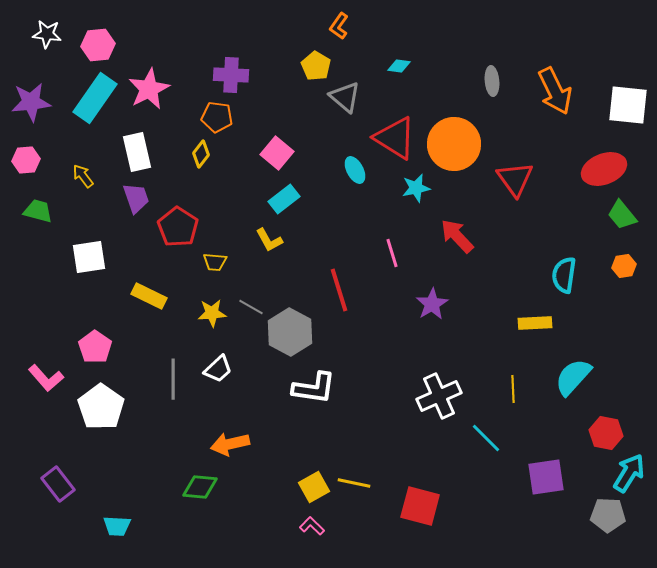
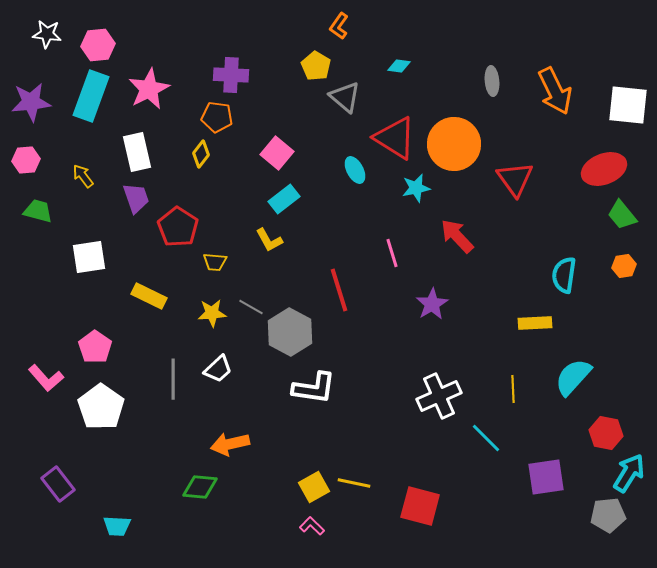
cyan rectangle at (95, 98): moved 4 px left, 2 px up; rotated 15 degrees counterclockwise
gray pentagon at (608, 515): rotated 8 degrees counterclockwise
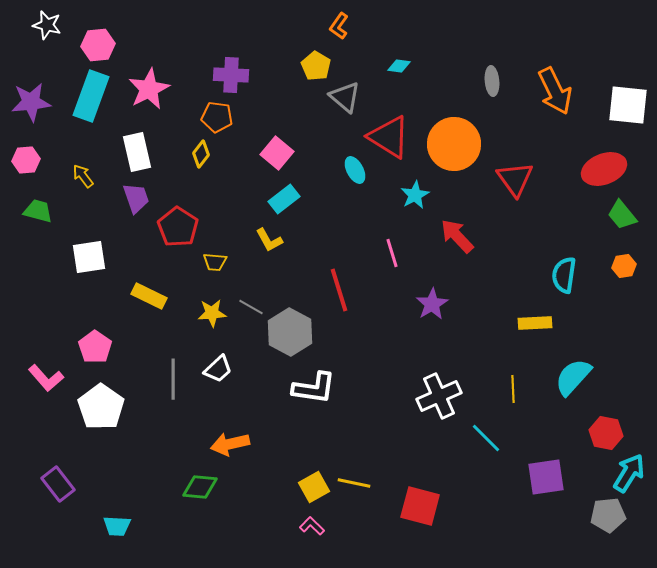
white star at (47, 34): moved 9 px up; rotated 8 degrees clockwise
red triangle at (395, 138): moved 6 px left, 1 px up
cyan star at (416, 188): moved 1 px left, 7 px down; rotated 16 degrees counterclockwise
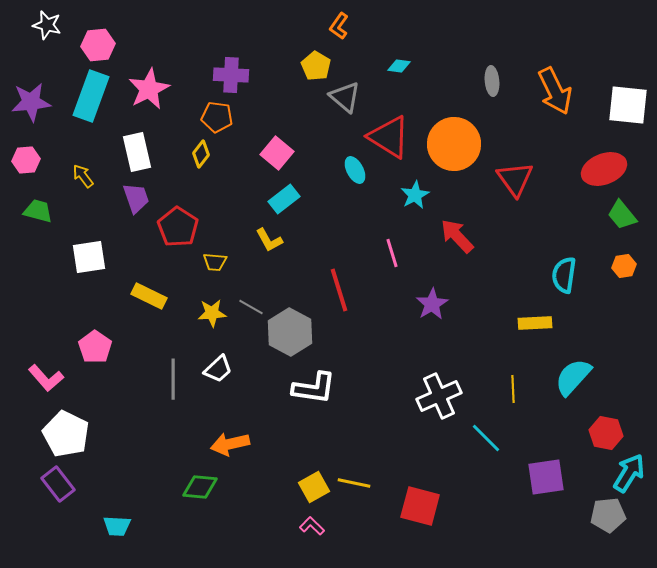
white pentagon at (101, 407): moved 35 px left, 27 px down; rotated 9 degrees counterclockwise
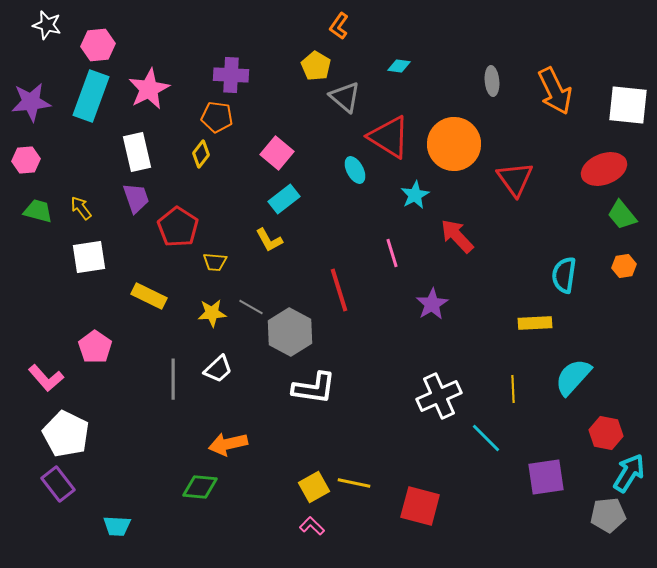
yellow arrow at (83, 176): moved 2 px left, 32 px down
orange arrow at (230, 444): moved 2 px left
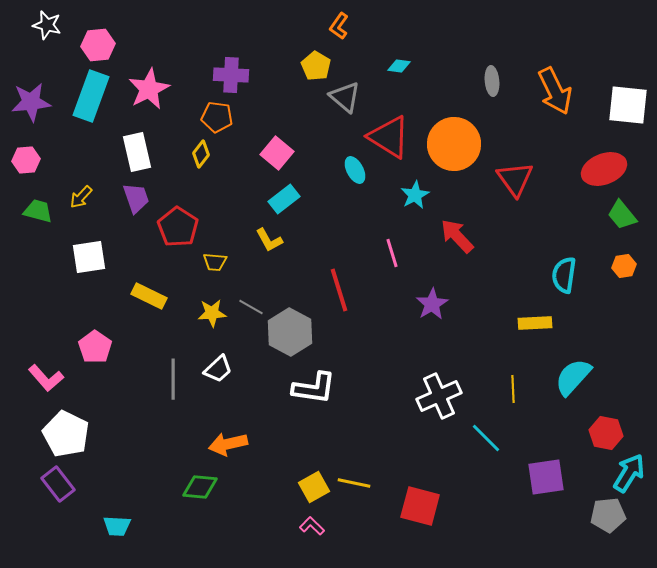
yellow arrow at (81, 208): moved 11 px up; rotated 100 degrees counterclockwise
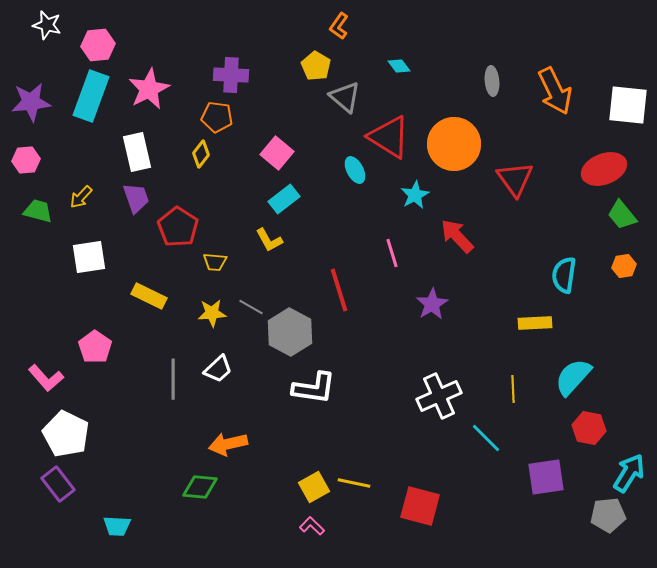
cyan diamond at (399, 66): rotated 45 degrees clockwise
red hexagon at (606, 433): moved 17 px left, 5 px up
